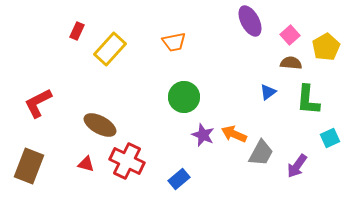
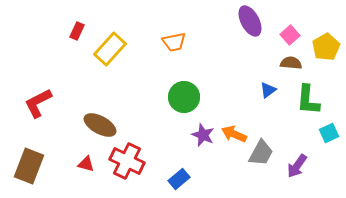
blue triangle: moved 2 px up
cyan square: moved 1 px left, 5 px up
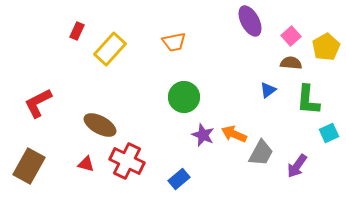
pink square: moved 1 px right, 1 px down
brown rectangle: rotated 8 degrees clockwise
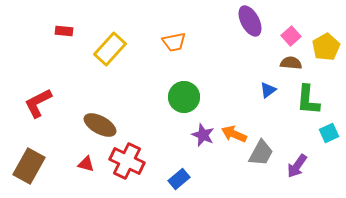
red rectangle: moved 13 px left; rotated 72 degrees clockwise
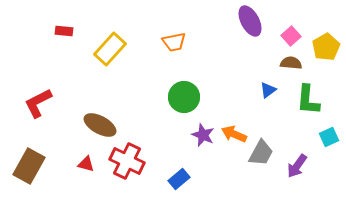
cyan square: moved 4 px down
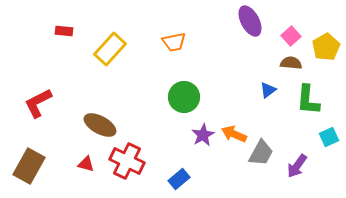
purple star: rotated 20 degrees clockwise
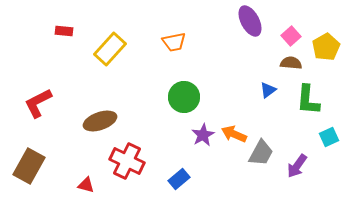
brown ellipse: moved 4 px up; rotated 48 degrees counterclockwise
red triangle: moved 21 px down
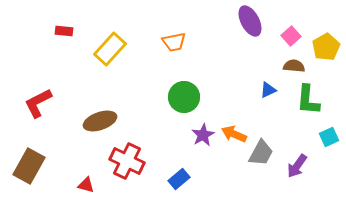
brown semicircle: moved 3 px right, 3 px down
blue triangle: rotated 12 degrees clockwise
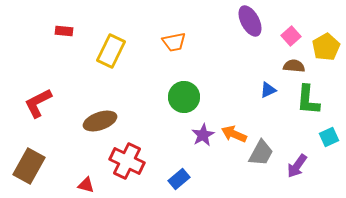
yellow rectangle: moved 1 px right, 2 px down; rotated 16 degrees counterclockwise
